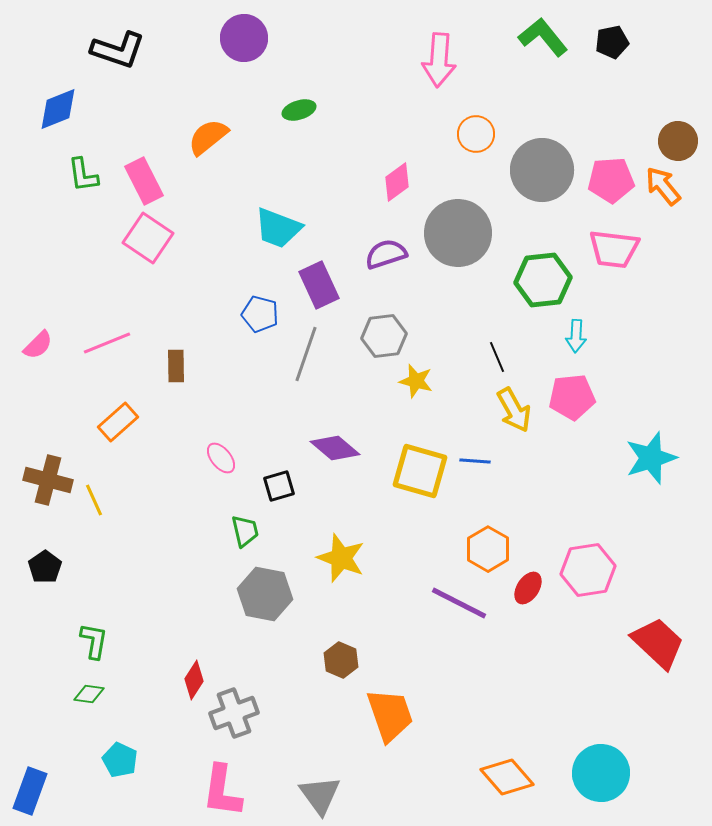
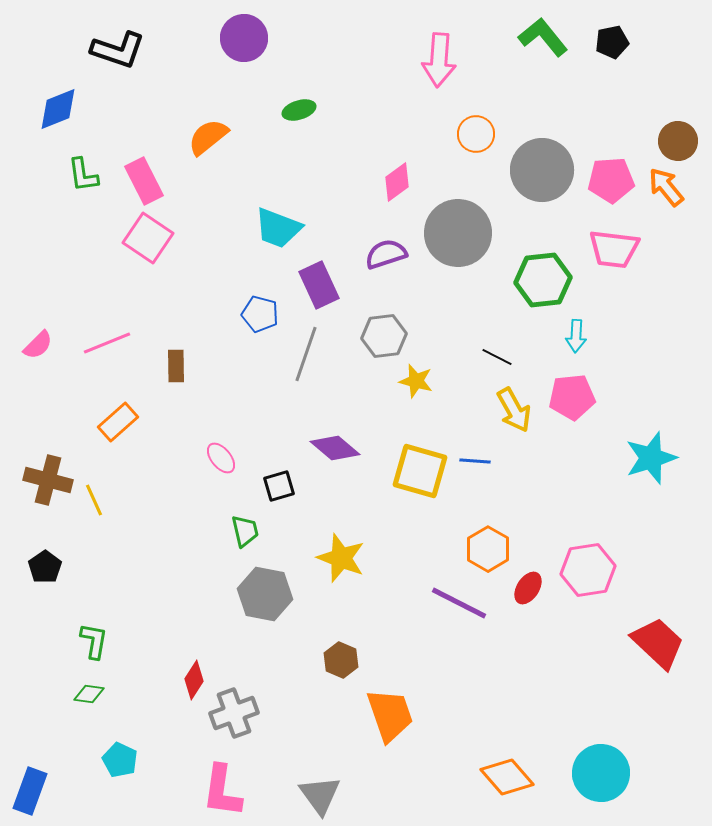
orange arrow at (663, 186): moved 3 px right, 1 px down
black line at (497, 357): rotated 40 degrees counterclockwise
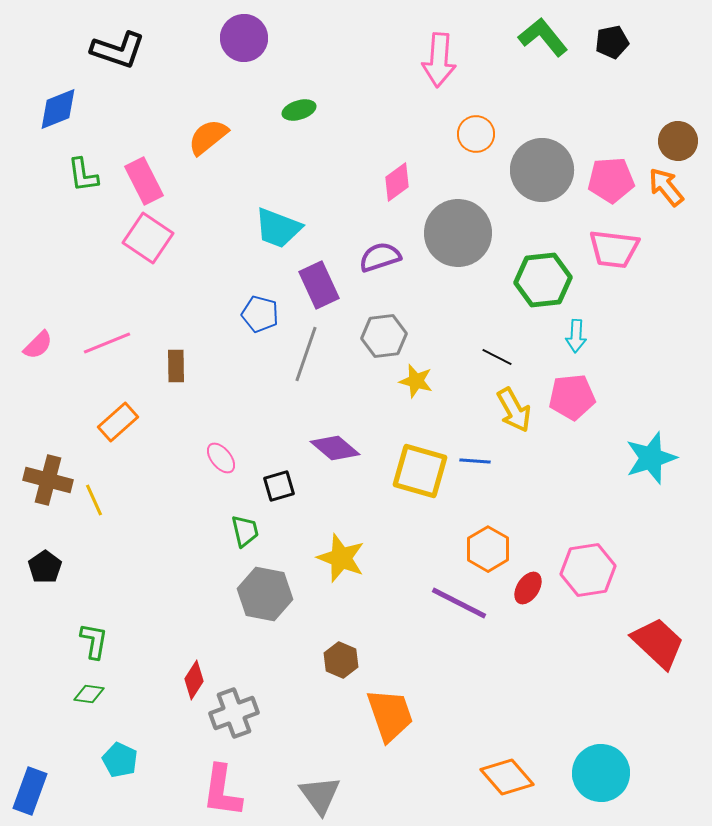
purple semicircle at (386, 254): moved 6 px left, 3 px down
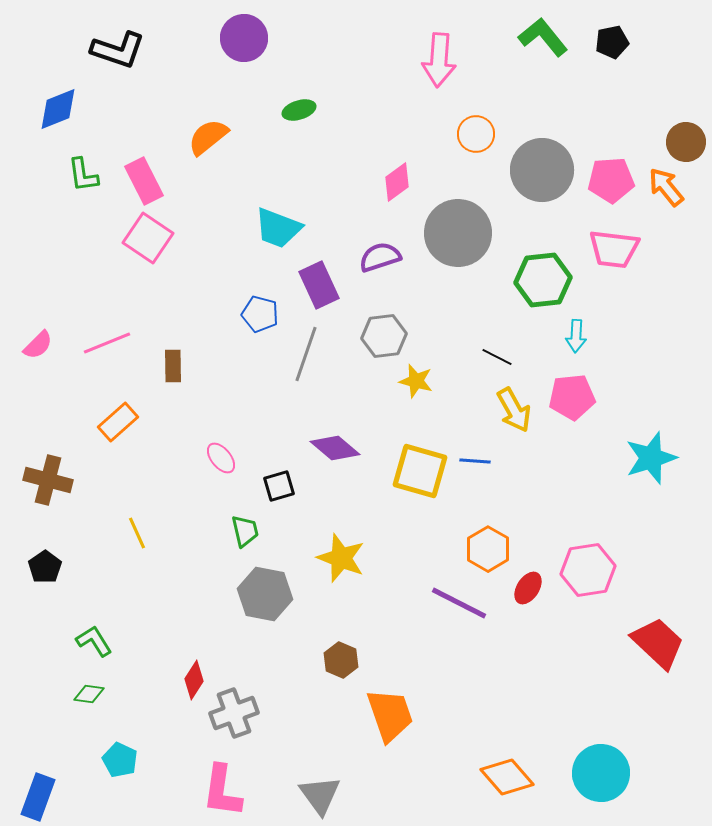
brown circle at (678, 141): moved 8 px right, 1 px down
brown rectangle at (176, 366): moved 3 px left
yellow line at (94, 500): moved 43 px right, 33 px down
green L-shape at (94, 641): rotated 42 degrees counterclockwise
blue rectangle at (30, 791): moved 8 px right, 6 px down
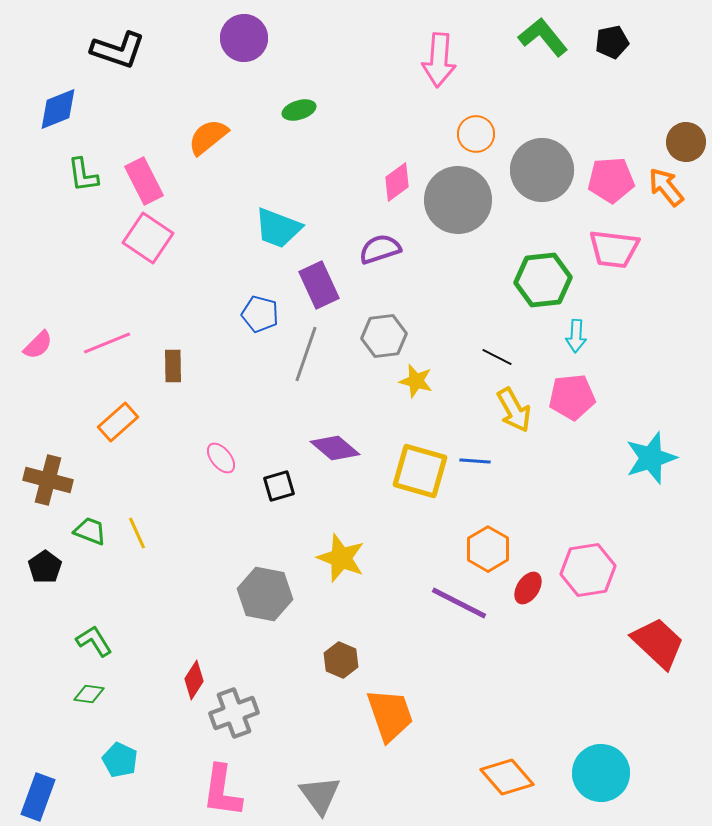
gray circle at (458, 233): moved 33 px up
purple semicircle at (380, 257): moved 8 px up
green trapezoid at (245, 531): moved 155 px left; rotated 56 degrees counterclockwise
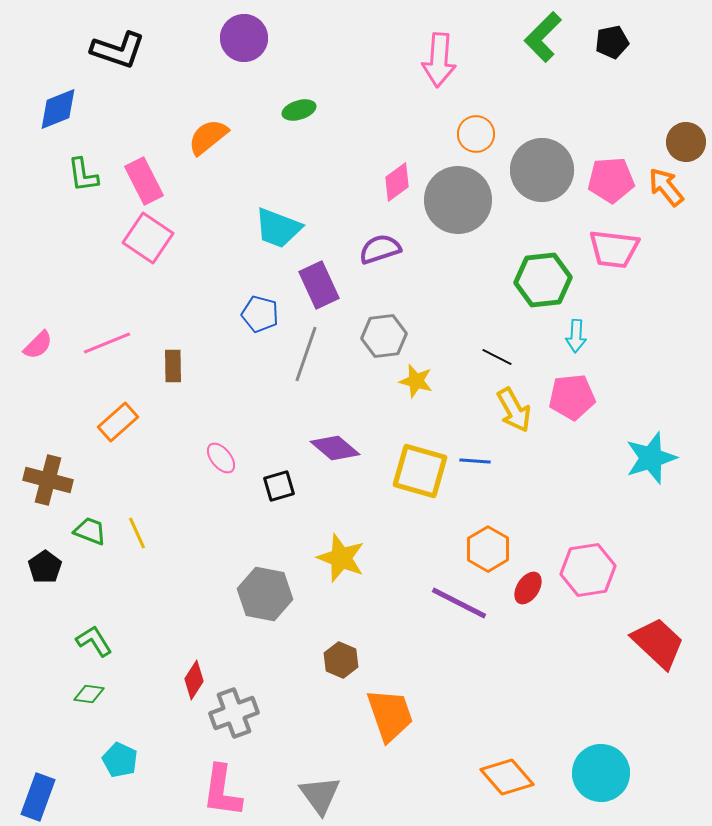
green L-shape at (543, 37): rotated 96 degrees counterclockwise
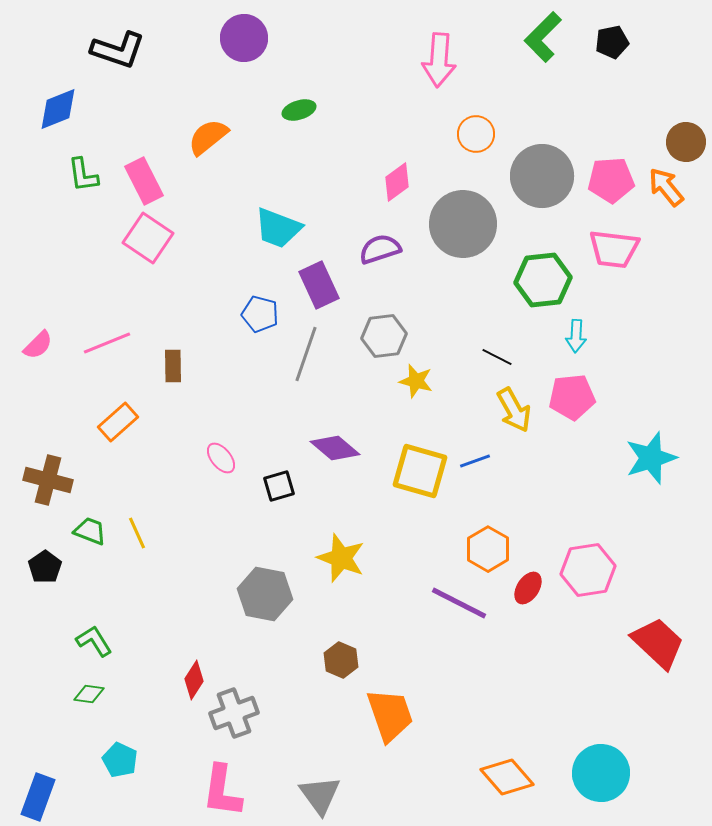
gray circle at (542, 170): moved 6 px down
gray circle at (458, 200): moved 5 px right, 24 px down
blue line at (475, 461): rotated 24 degrees counterclockwise
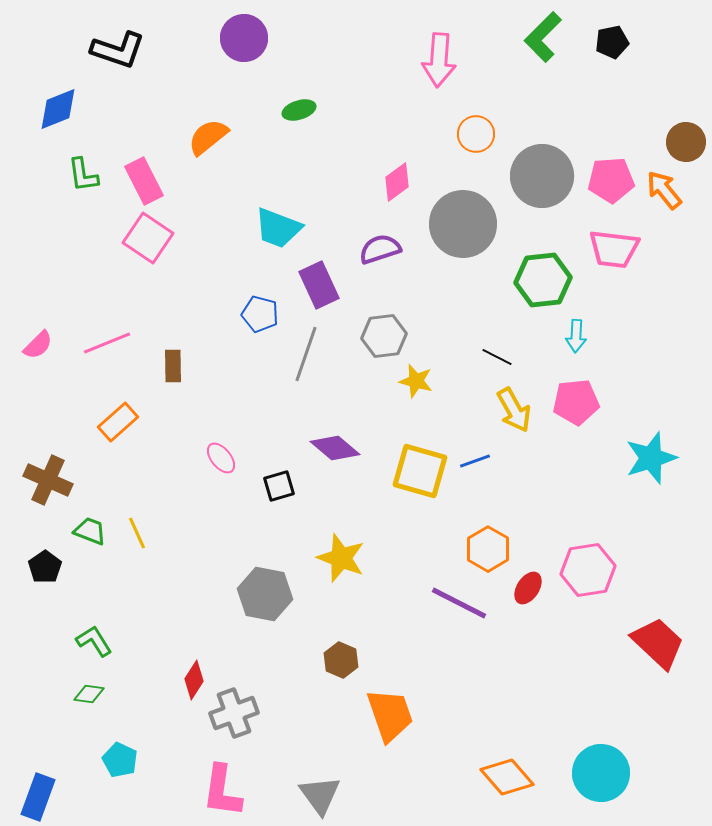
orange arrow at (666, 187): moved 2 px left, 3 px down
pink pentagon at (572, 397): moved 4 px right, 5 px down
brown cross at (48, 480): rotated 9 degrees clockwise
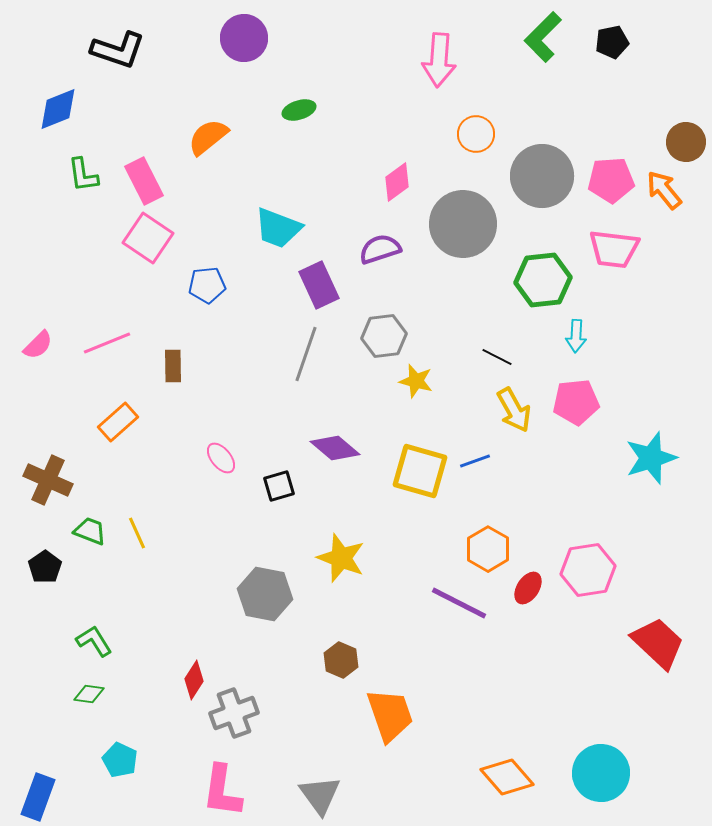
blue pentagon at (260, 314): moved 53 px left, 29 px up; rotated 21 degrees counterclockwise
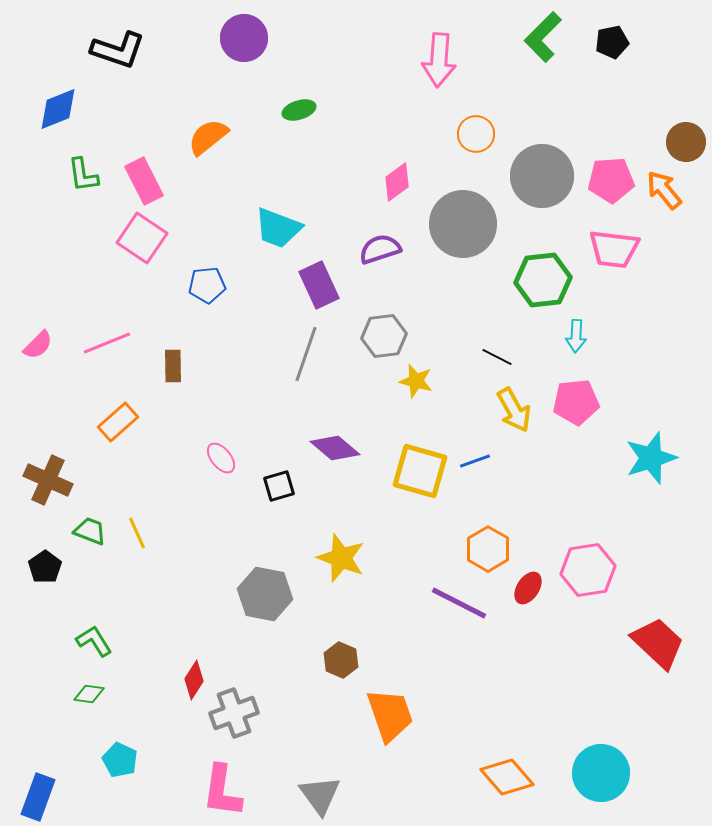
pink square at (148, 238): moved 6 px left
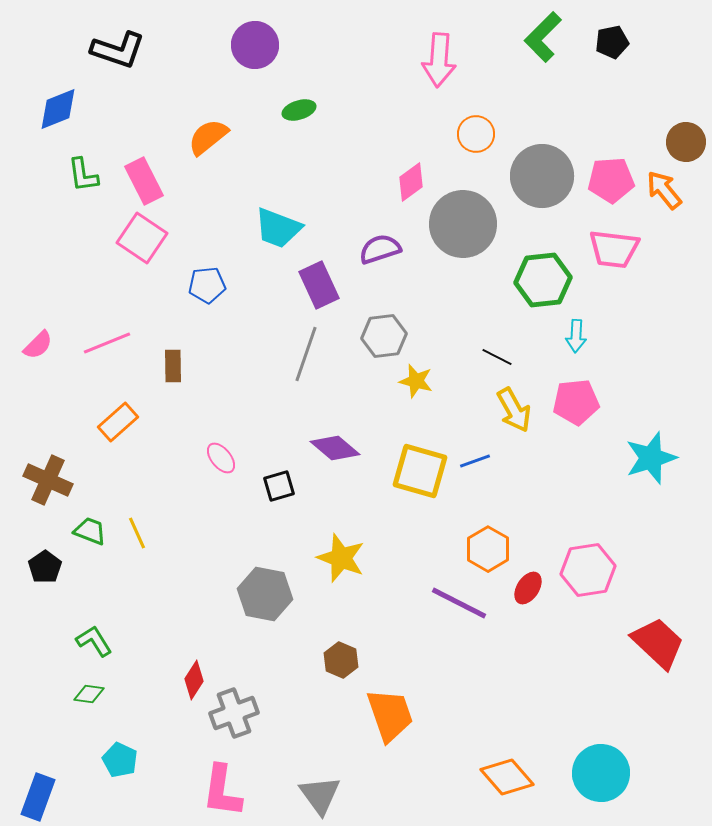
purple circle at (244, 38): moved 11 px right, 7 px down
pink diamond at (397, 182): moved 14 px right
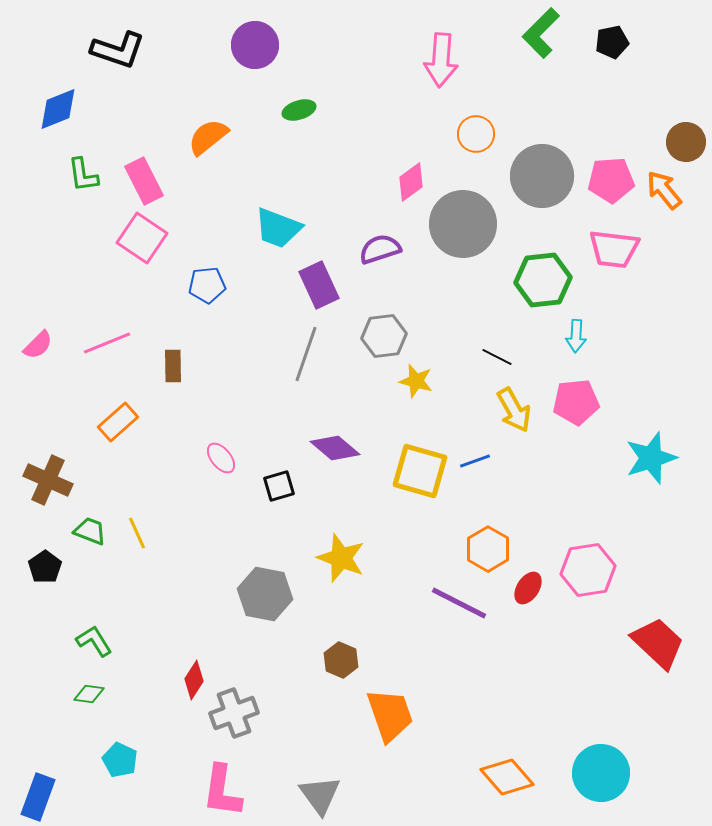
green L-shape at (543, 37): moved 2 px left, 4 px up
pink arrow at (439, 60): moved 2 px right
